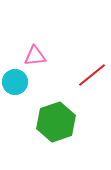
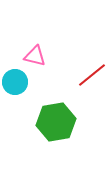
pink triangle: rotated 20 degrees clockwise
green hexagon: rotated 9 degrees clockwise
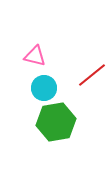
cyan circle: moved 29 px right, 6 px down
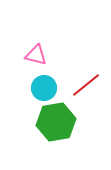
pink triangle: moved 1 px right, 1 px up
red line: moved 6 px left, 10 px down
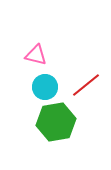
cyan circle: moved 1 px right, 1 px up
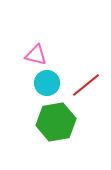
cyan circle: moved 2 px right, 4 px up
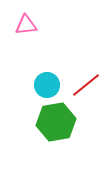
pink triangle: moved 10 px left, 30 px up; rotated 20 degrees counterclockwise
cyan circle: moved 2 px down
